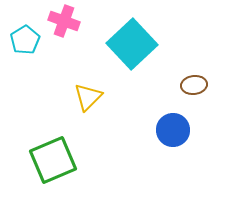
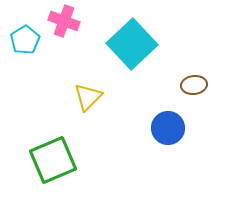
blue circle: moved 5 px left, 2 px up
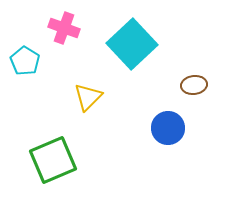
pink cross: moved 7 px down
cyan pentagon: moved 21 px down; rotated 8 degrees counterclockwise
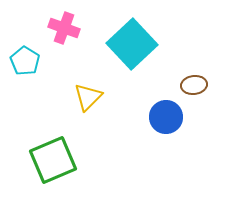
blue circle: moved 2 px left, 11 px up
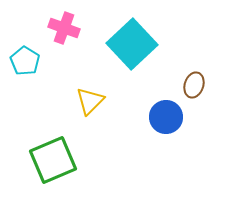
brown ellipse: rotated 65 degrees counterclockwise
yellow triangle: moved 2 px right, 4 px down
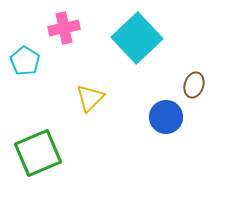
pink cross: rotated 32 degrees counterclockwise
cyan square: moved 5 px right, 6 px up
yellow triangle: moved 3 px up
green square: moved 15 px left, 7 px up
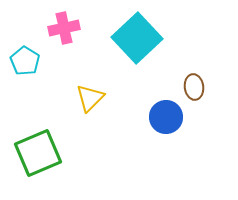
brown ellipse: moved 2 px down; rotated 25 degrees counterclockwise
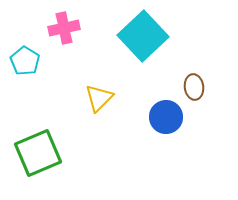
cyan square: moved 6 px right, 2 px up
yellow triangle: moved 9 px right
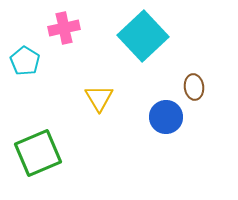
yellow triangle: rotated 16 degrees counterclockwise
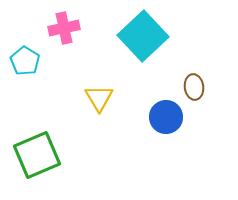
green square: moved 1 px left, 2 px down
